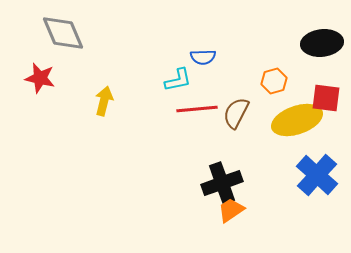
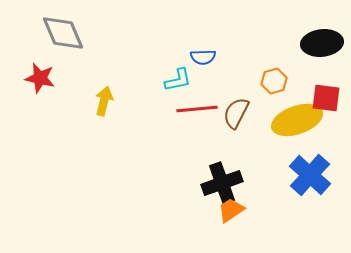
blue cross: moved 7 px left
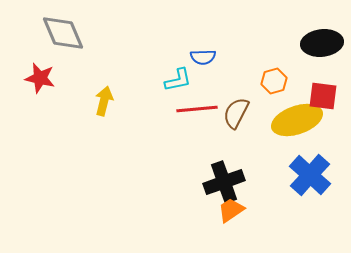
red square: moved 3 px left, 2 px up
black cross: moved 2 px right, 1 px up
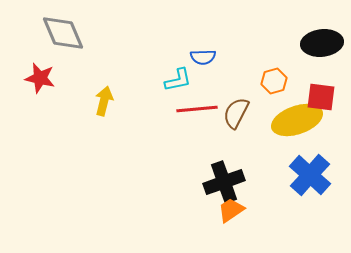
red square: moved 2 px left, 1 px down
